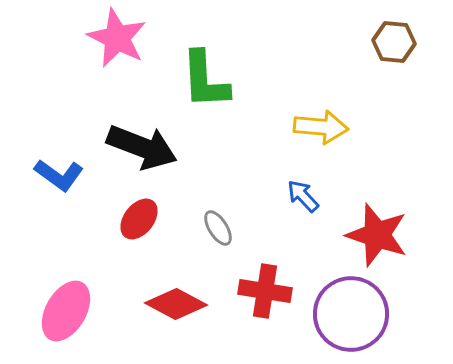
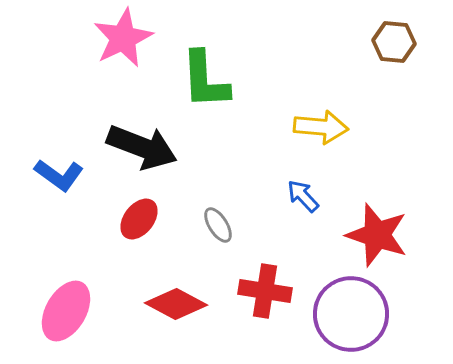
pink star: moved 6 px right; rotated 20 degrees clockwise
gray ellipse: moved 3 px up
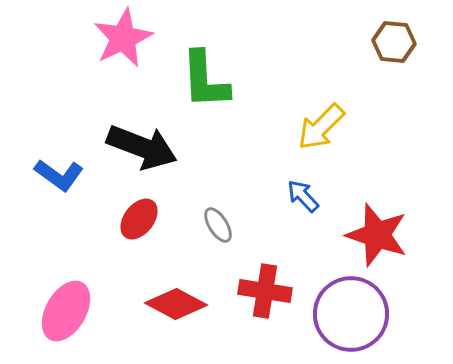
yellow arrow: rotated 130 degrees clockwise
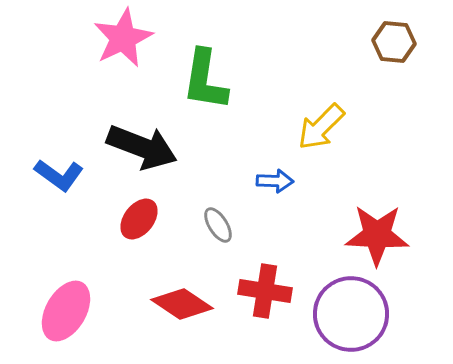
green L-shape: rotated 12 degrees clockwise
blue arrow: moved 28 px left, 15 px up; rotated 135 degrees clockwise
red star: rotated 16 degrees counterclockwise
red diamond: moved 6 px right; rotated 6 degrees clockwise
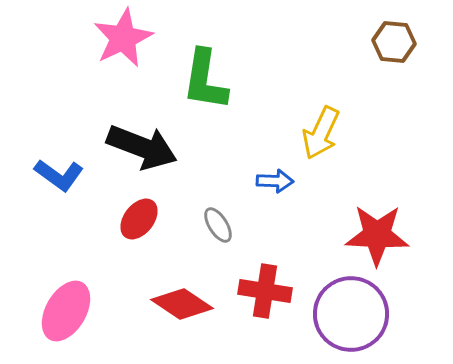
yellow arrow: moved 6 px down; rotated 20 degrees counterclockwise
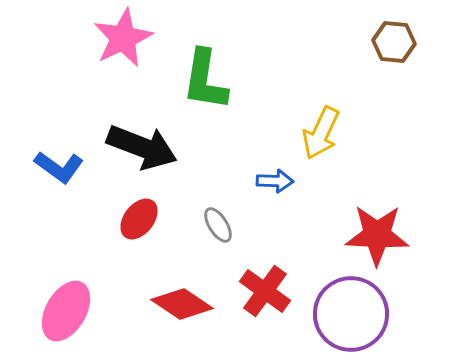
blue L-shape: moved 8 px up
red cross: rotated 27 degrees clockwise
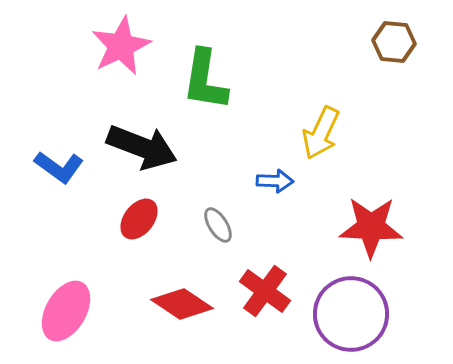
pink star: moved 2 px left, 8 px down
red star: moved 6 px left, 8 px up
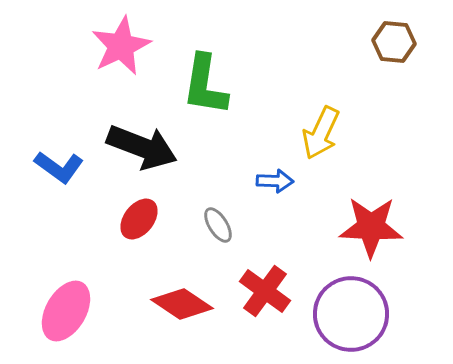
green L-shape: moved 5 px down
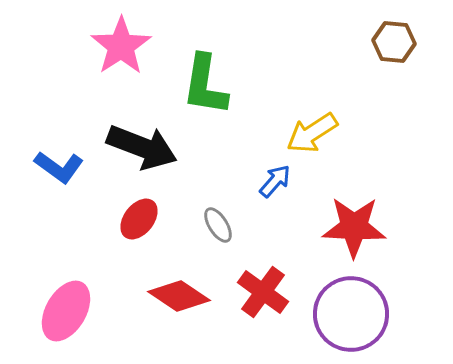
pink star: rotated 8 degrees counterclockwise
yellow arrow: moved 9 px left; rotated 32 degrees clockwise
blue arrow: rotated 51 degrees counterclockwise
red star: moved 17 px left
red cross: moved 2 px left, 1 px down
red diamond: moved 3 px left, 8 px up
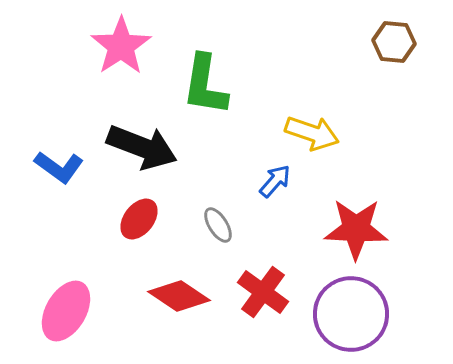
yellow arrow: rotated 128 degrees counterclockwise
red star: moved 2 px right, 2 px down
